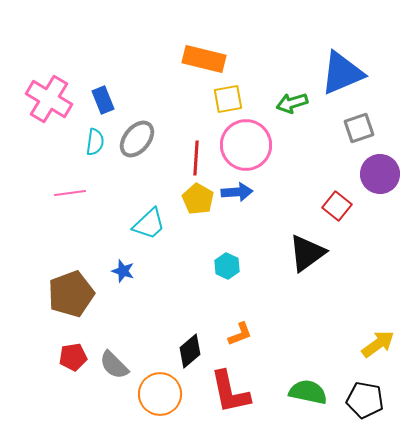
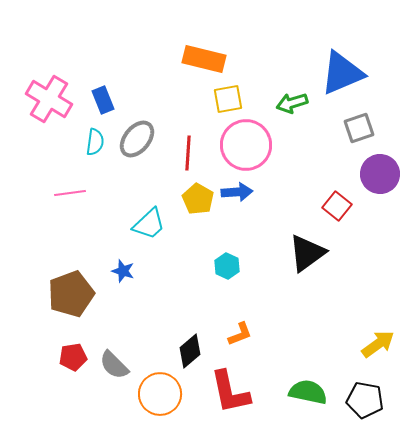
red line: moved 8 px left, 5 px up
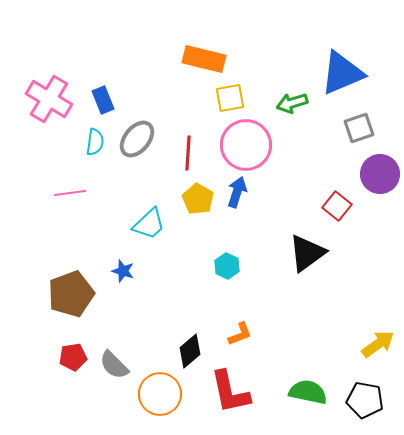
yellow square: moved 2 px right, 1 px up
blue arrow: rotated 68 degrees counterclockwise
